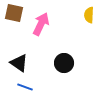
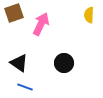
brown square: rotated 30 degrees counterclockwise
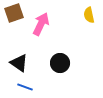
yellow semicircle: rotated 14 degrees counterclockwise
black circle: moved 4 px left
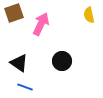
black circle: moved 2 px right, 2 px up
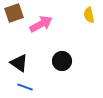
pink arrow: rotated 35 degrees clockwise
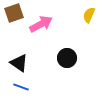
yellow semicircle: rotated 35 degrees clockwise
black circle: moved 5 px right, 3 px up
blue line: moved 4 px left
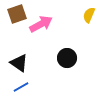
brown square: moved 3 px right, 1 px down
blue line: rotated 49 degrees counterclockwise
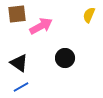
brown square: rotated 12 degrees clockwise
pink arrow: moved 2 px down
black circle: moved 2 px left
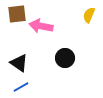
pink arrow: rotated 140 degrees counterclockwise
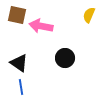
brown square: moved 1 px down; rotated 18 degrees clockwise
blue line: rotated 70 degrees counterclockwise
